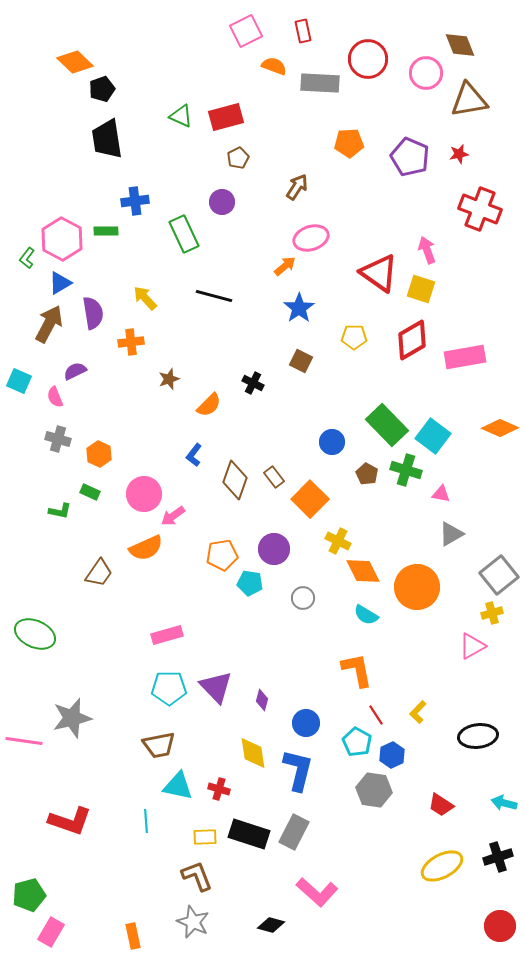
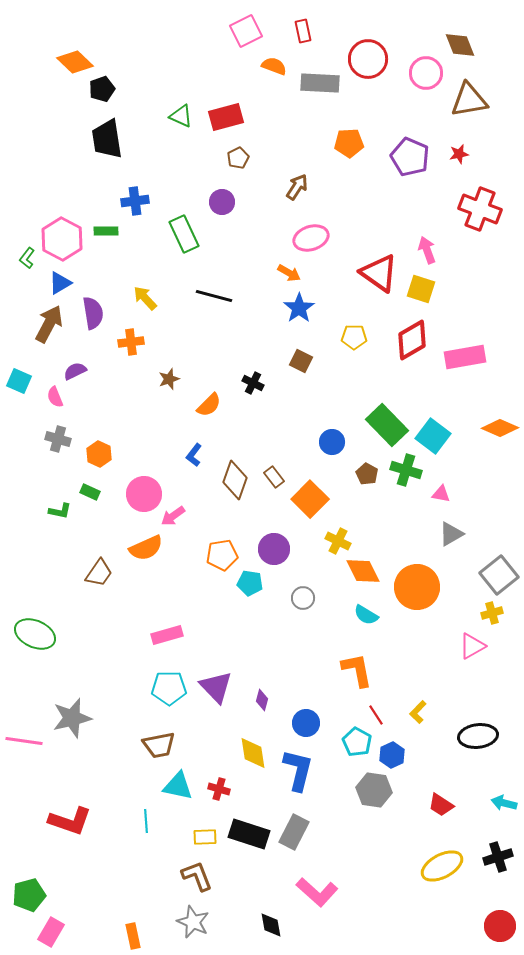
orange arrow at (285, 266): moved 4 px right, 7 px down; rotated 70 degrees clockwise
black diamond at (271, 925): rotated 64 degrees clockwise
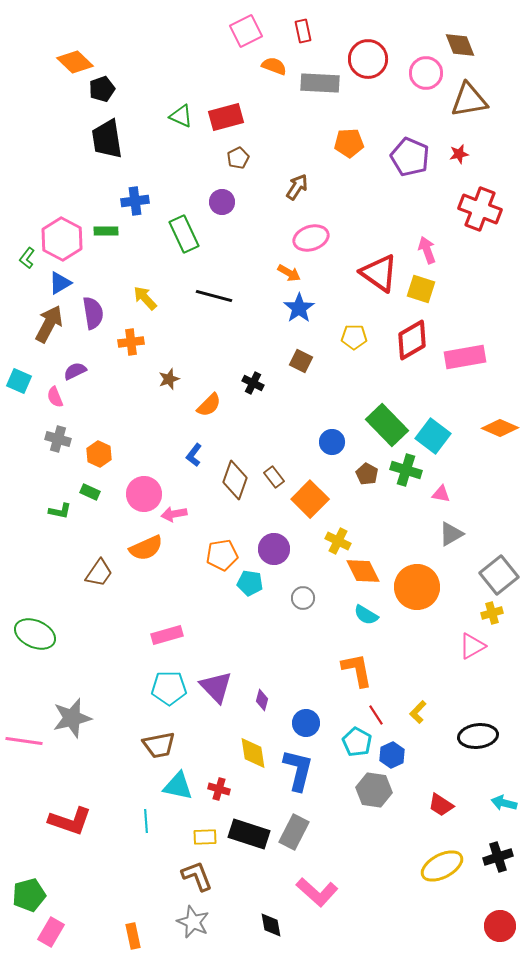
pink arrow at (173, 516): moved 1 px right, 2 px up; rotated 25 degrees clockwise
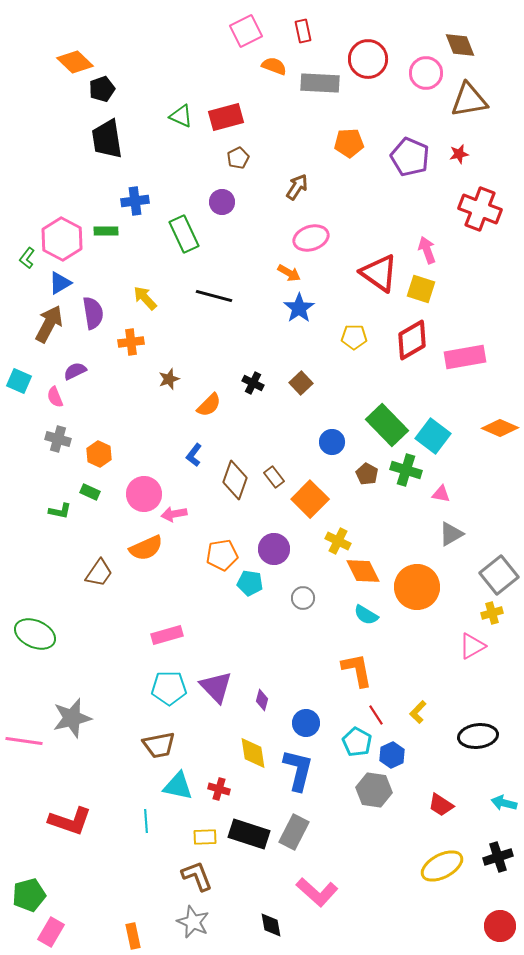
brown square at (301, 361): moved 22 px down; rotated 20 degrees clockwise
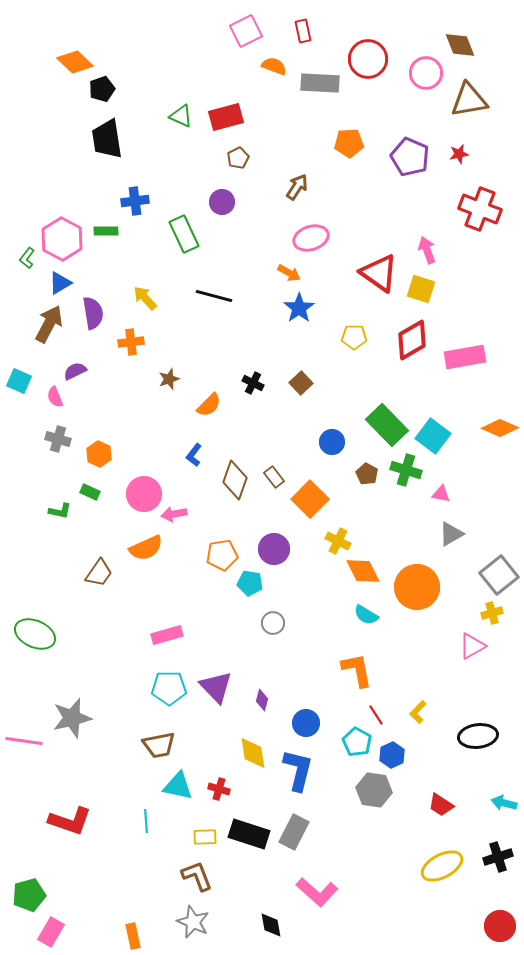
gray circle at (303, 598): moved 30 px left, 25 px down
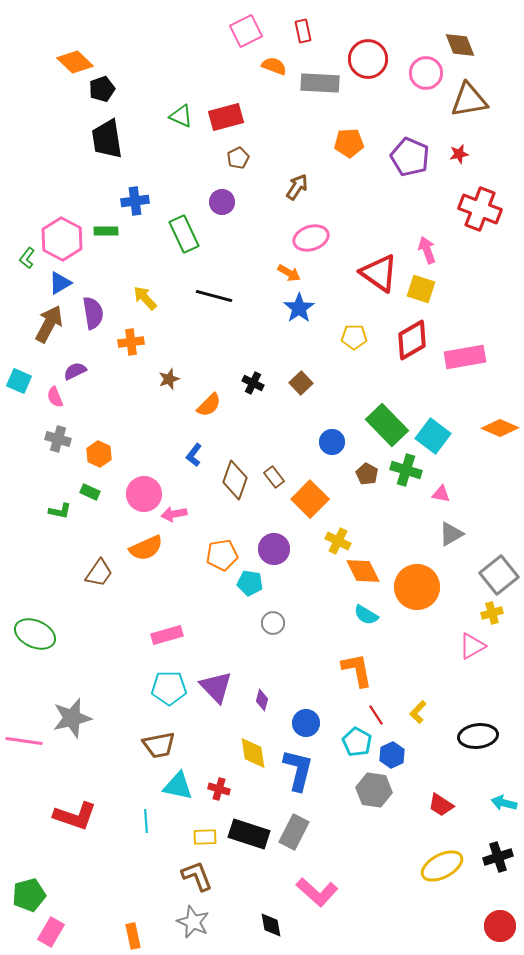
red L-shape at (70, 821): moved 5 px right, 5 px up
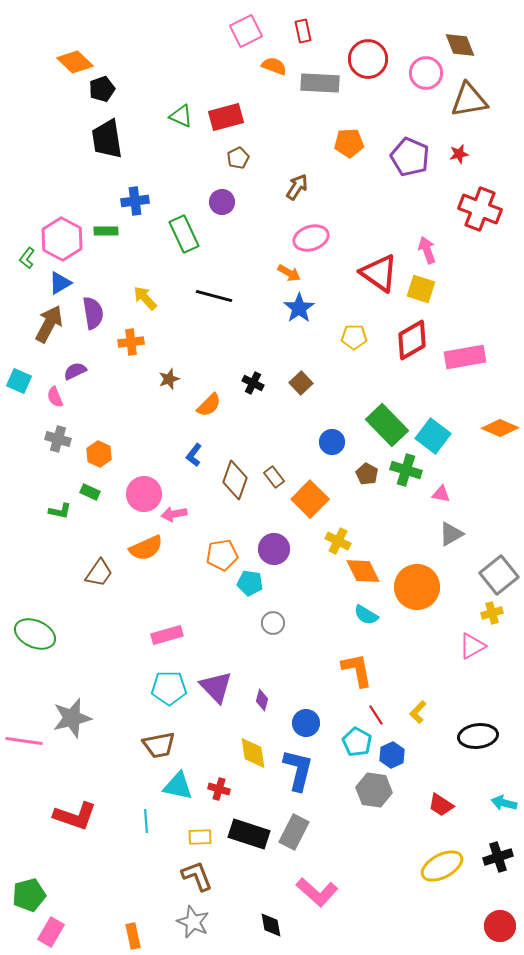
yellow rectangle at (205, 837): moved 5 px left
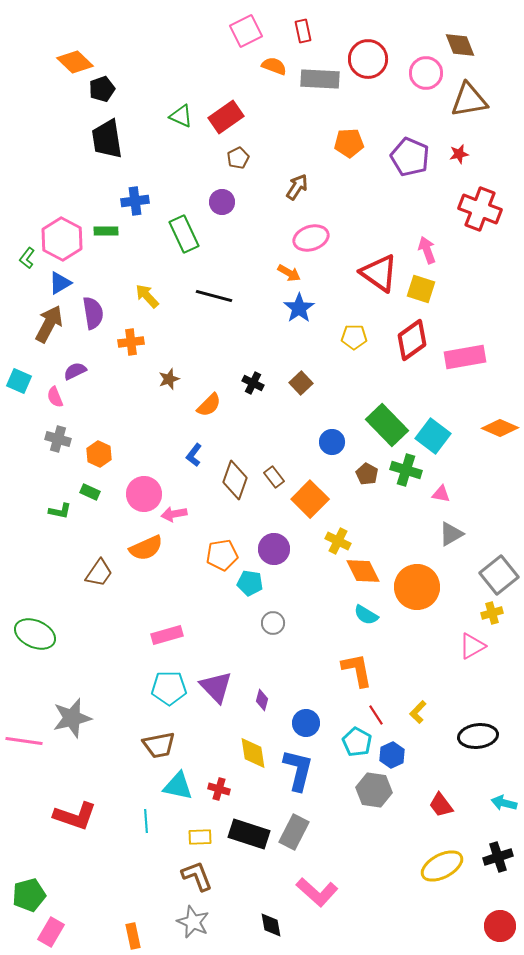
gray rectangle at (320, 83): moved 4 px up
red rectangle at (226, 117): rotated 20 degrees counterclockwise
yellow arrow at (145, 298): moved 2 px right, 2 px up
red diamond at (412, 340): rotated 6 degrees counterclockwise
red trapezoid at (441, 805): rotated 20 degrees clockwise
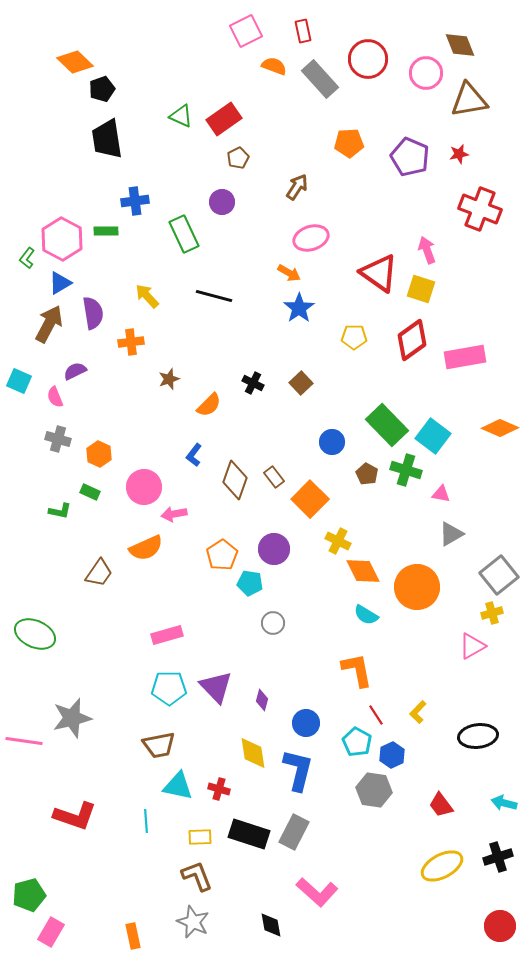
gray rectangle at (320, 79): rotated 45 degrees clockwise
red rectangle at (226, 117): moved 2 px left, 2 px down
pink circle at (144, 494): moved 7 px up
orange pentagon at (222, 555): rotated 24 degrees counterclockwise
